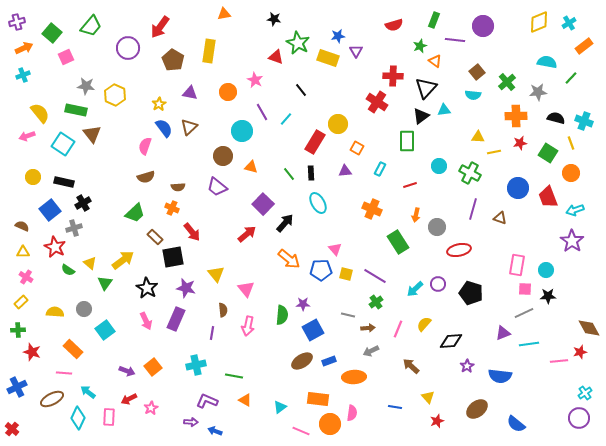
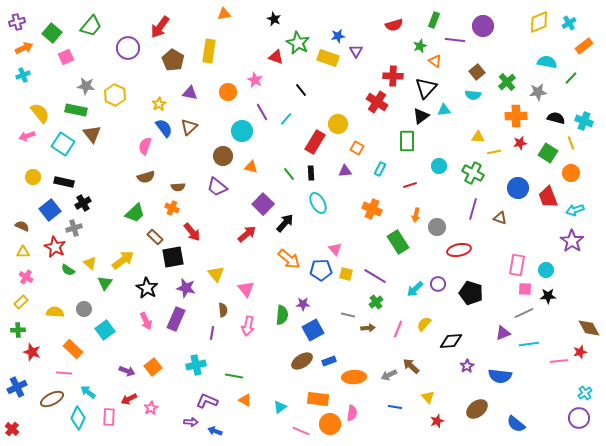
black star at (274, 19): rotated 16 degrees clockwise
green cross at (470, 173): moved 3 px right
gray arrow at (371, 351): moved 18 px right, 24 px down
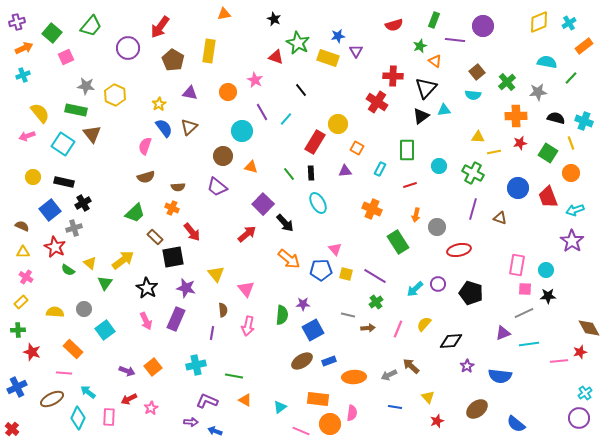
green rectangle at (407, 141): moved 9 px down
black arrow at (285, 223): rotated 96 degrees clockwise
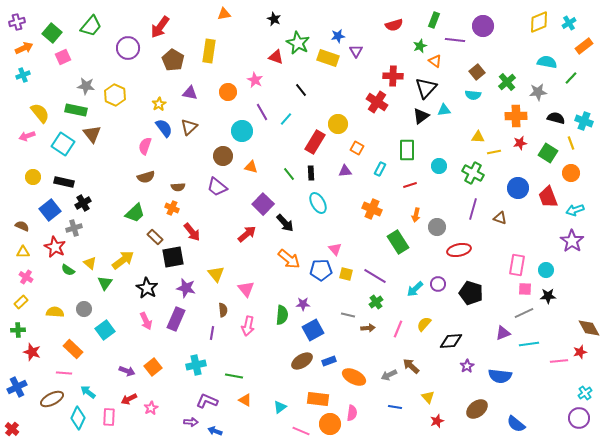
pink square at (66, 57): moved 3 px left
orange ellipse at (354, 377): rotated 30 degrees clockwise
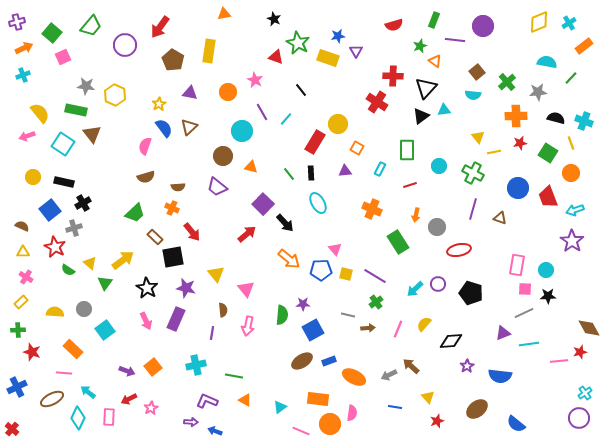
purple circle at (128, 48): moved 3 px left, 3 px up
yellow triangle at (478, 137): rotated 48 degrees clockwise
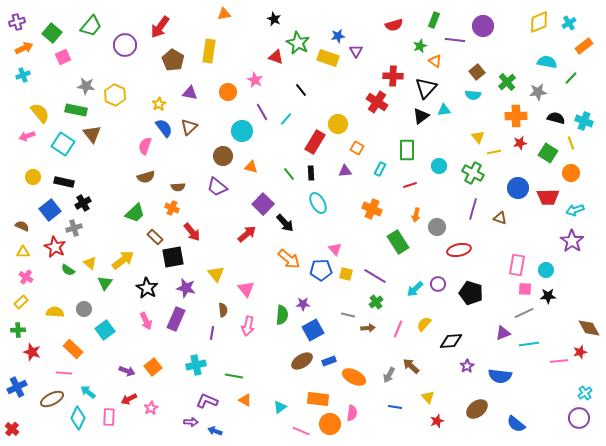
red trapezoid at (548, 197): rotated 70 degrees counterclockwise
gray arrow at (389, 375): rotated 35 degrees counterclockwise
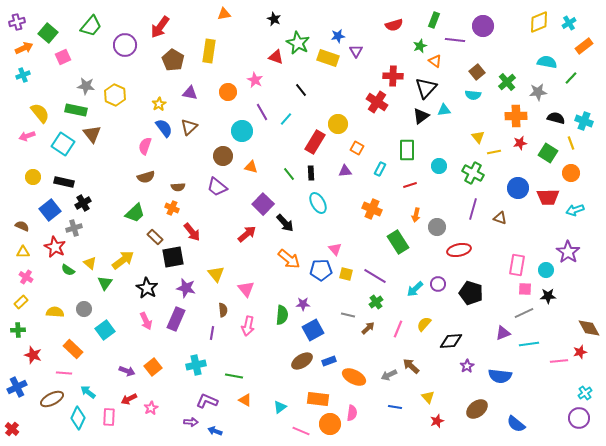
green square at (52, 33): moved 4 px left
purple star at (572, 241): moved 4 px left, 11 px down
brown arrow at (368, 328): rotated 40 degrees counterclockwise
red star at (32, 352): moved 1 px right, 3 px down
gray arrow at (389, 375): rotated 35 degrees clockwise
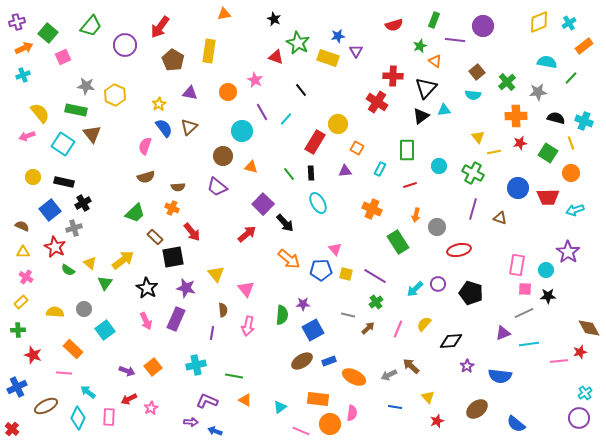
brown ellipse at (52, 399): moved 6 px left, 7 px down
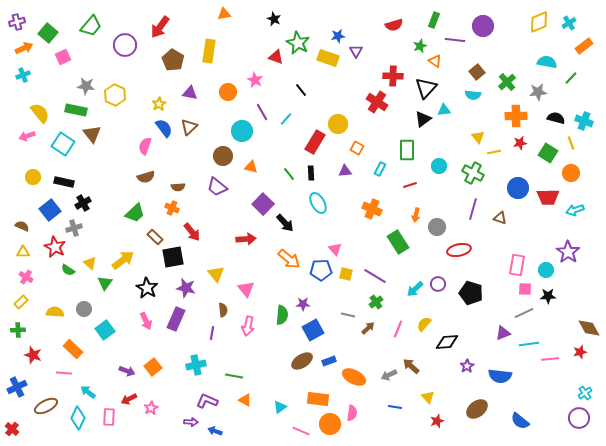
black triangle at (421, 116): moved 2 px right, 3 px down
red arrow at (247, 234): moved 1 px left, 5 px down; rotated 36 degrees clockwise
black diamond at (451, 341): moved 4 px left, 1 px down
pink line at (559, 361): moved 9 px left, 2 px up
blue semicircle at (516, 424): moved 4 px right, 3 px up
